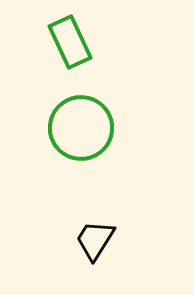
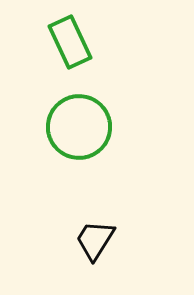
green circle: moved 2 px left, 1 px up
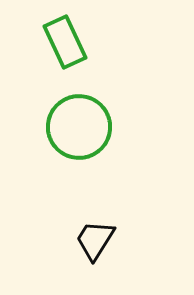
green rectangle: moved 5 px left
